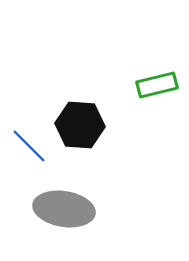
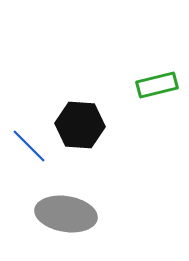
gray ellipse: moved 2 px right, 5 px down
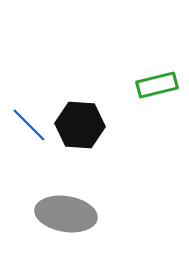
blue line: moved 21 px up
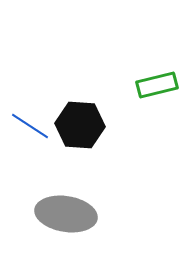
blue line: moved 1 px right, 1 px down; rotated 12 degrees counterclockwise
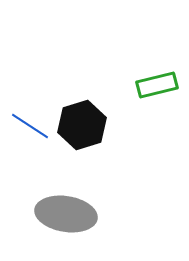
black hexagon: moved 2 px right; rotated 21 degrees counterclockwise
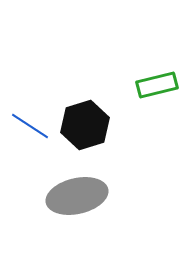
black hexagon: moved 3 px right
gray ellipse: moved 11 px right, 18 px up; rotated 22 degrees counterclockwise
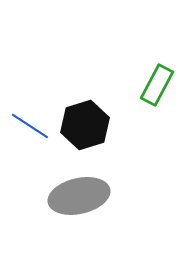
green rectangle: rotated 48 degrees counterclockwise
gray ellipse: moved 2 px right
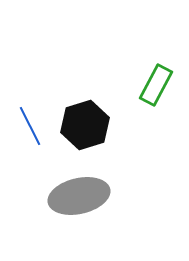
green rectangle: moved 1 px left
blue line: rotated 30 degrees clockwise
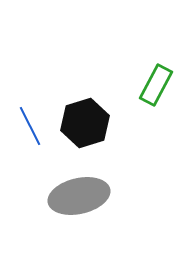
black hexagon: moved 2 px up
